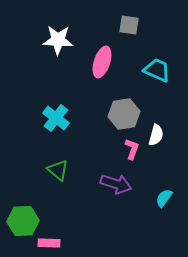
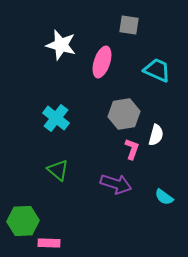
white star: moved 3 px right, 5 px down; rotated 12 degrees clockwise
cyan semicircle: moved 1 px up; rotated 90 degrees counterclockwise
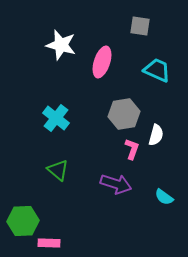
gray square: moved 11 px right, 1 px down
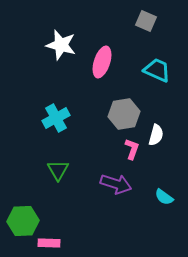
gray square: moved 6 px right, 5 px up; rotated 15 degrees clockwise
cyan cross: rotated 24 degrees clockwise
green triangle: rotated 20 degrees clockwise
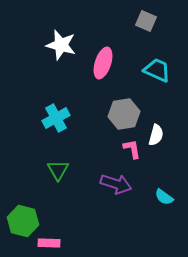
pink ellipse: moved 1 px right, 1 px down
pink L-shape: rotated 30 degrees counterclockwise
green hexagon: rotated 16 degrees clockwise
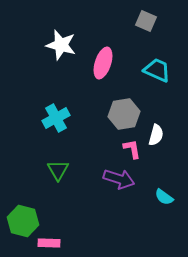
purple arrow: moved 3 px right, 5 px up
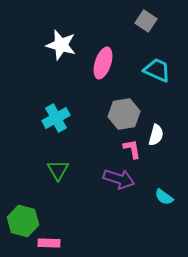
gray square: rotated 10 degrees clockwise
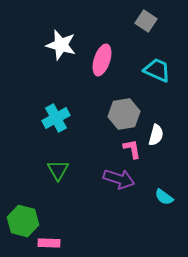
pink ellipse: moved 1 px left, 3 px up
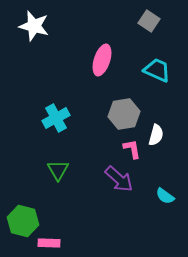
gray square: moved 3 px right
white star: moved 27 px left, 19 px up
purple arrow: rotated 24 degrees clockwise
cyan semicircle: moved 1 px right, 1 px up
